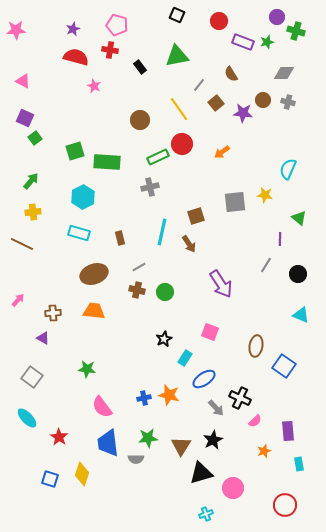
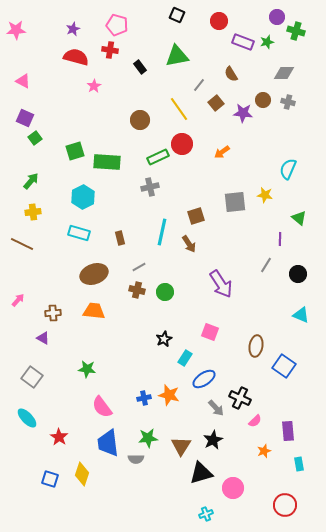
pink star at (94, 86): rotated 16 degrees clockwise
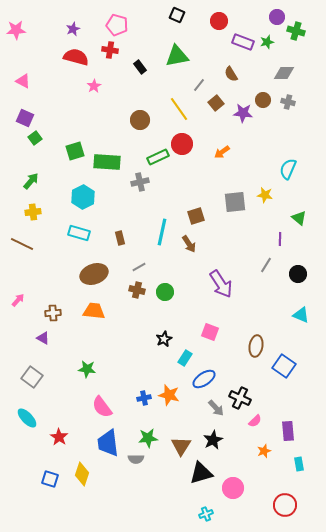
gray cross at (150, 187): moved 10 px left, 5 px up
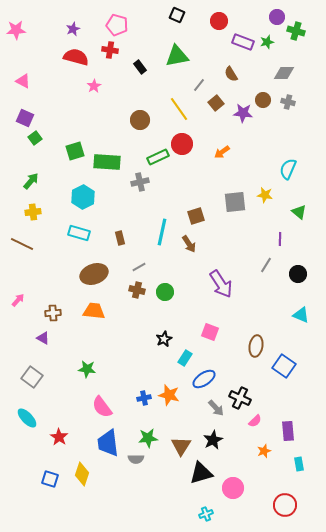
green triangle at (299, 218): moved 6 px up
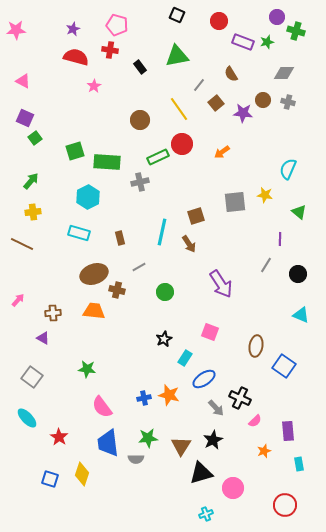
cyan hexagon at (83, 197): moved 5 px right
brown cross at (137, 290): moved 20 px left
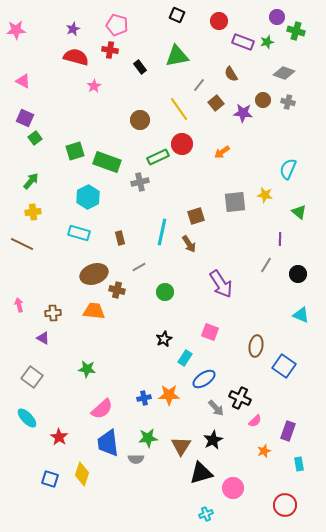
gray diamond at (284, 73): rotated 20 degrees clockwise
green rectangle at (107, 162): rotated 16 degrees clockwise
pink arrow at (18, 300): moved 1 px right, 5 px down; rotated 56 degrees counterclockwise
orange star at (169, 395): rotated 15 degrees counterclockwise
pink semicircle at (102, 407): moved 2 px down; rotated 95 degrees counterclockwise
purple rectangle at (288, 431): rotated 24 degrees clockwise
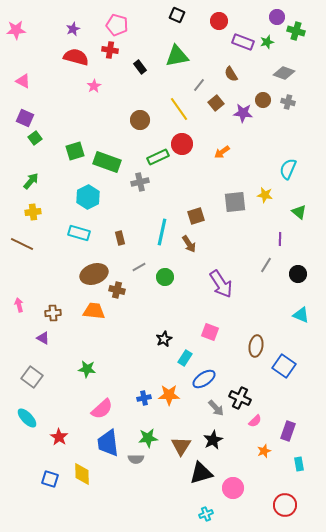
green circle at (165, 292): moved 15 px up
yellow diamond at (82, 474): rotated 20 degrees counterclockwise
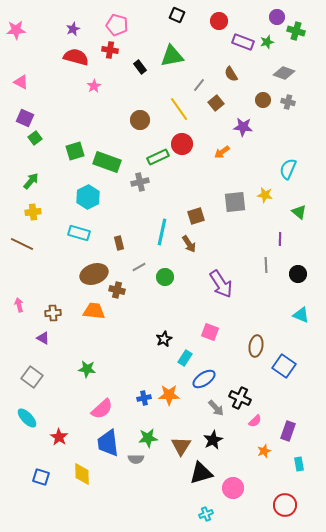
green triangle at (177, 56): moved 5 px left
pink triangle at (23, 81): moved 2 px left, 1 px down
purple star at (243, 113): moved 14 px down
brown rectangle at (120, 238): moved 1 px left, 5 px down
gray line at (266, 265): rotated 35 degrees counterclockwise
blue square at (50, 479): moved 9 px left, 2 px up
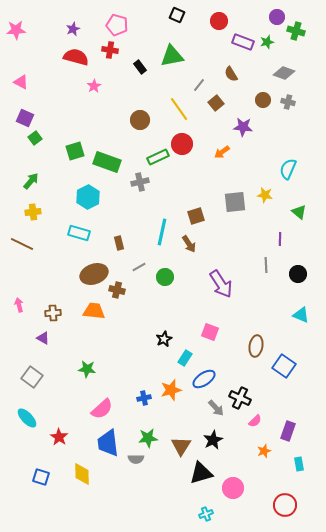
orange star at (169, 395): moved 2 px right, 5 px up; rotated 15 degrees counterclockwise
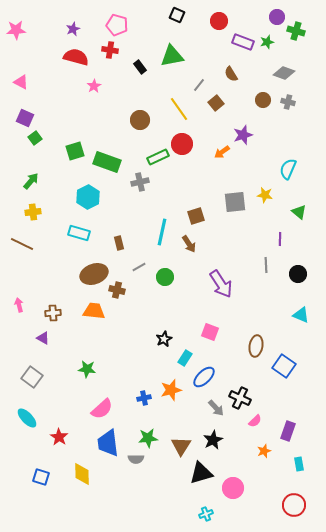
purple star at (243, 127): moved 8 px down; rotated 24 degrees counterclockwise
blue ellipse at (204, 379): moved 2 px up; rotated 10 degrees counterclockwise
red circle at (285, 505): moved 9 px right
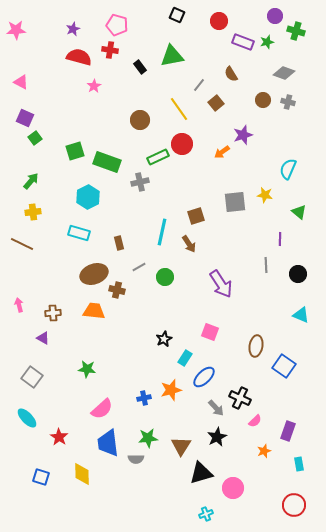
purple circle at (277, 17): moved 2 px left, 1 px up
red semicircle at (76, 57): moved 3 px right
black star at (213, 440): moved 4 px right, 3 px up
